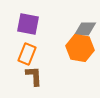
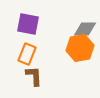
orange hexagon: rotated 20 degrees counterclockwise
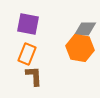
orange hexagon: rotated 20 degrees clockwise
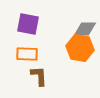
orange rectangle: rotated 70 degrees clockwise
brown L-shape: moved 5 px right
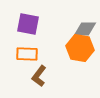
brown L-shape: rotated 140 degrees counterclockwise
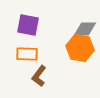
purple square: moved 1 px down
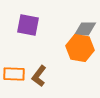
orange rectangle: moved 13 px left, 20 px down
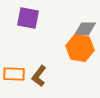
purple square: moved 7 px up
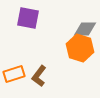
orange hexagon: rotated 8 degrees clockwise
orange rectangle: rotated 20 degrees counterclockwise
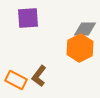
purple square: rotated 15 degrees counterclockwise
orange hexagon: rotated 16 degrees clockwise
orange rectangle: moved 2 px right, 6 px down; rotated 45 degrees clockwise
